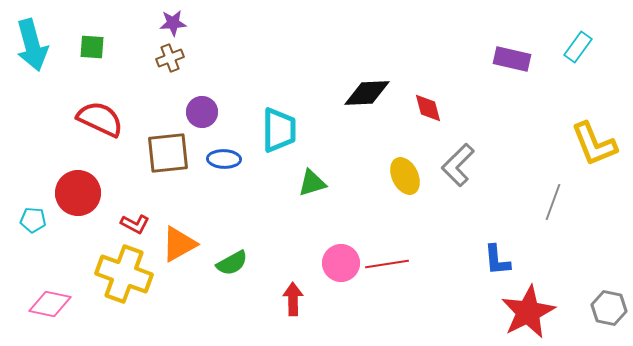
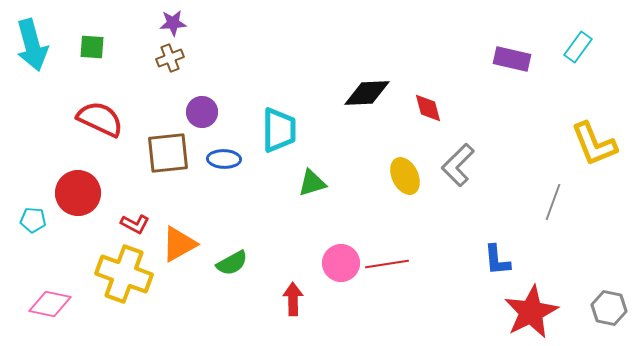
red star: moved 3 px right
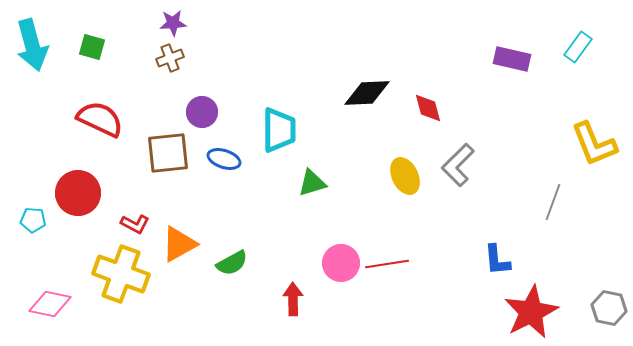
green square: rotated 12 degrees clockwise
blue ellipse: rotated 16 degrees clockwise
yellow cross: moved 3 px left
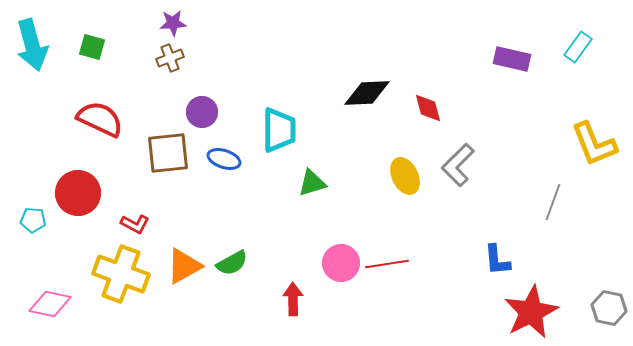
orange triangle: moved 5 px right, 22 px down
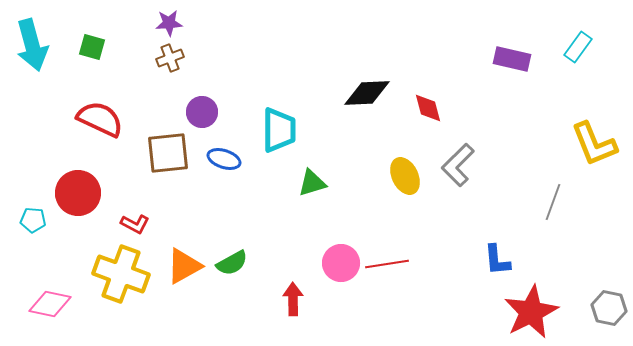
purple star: moved 4 px left
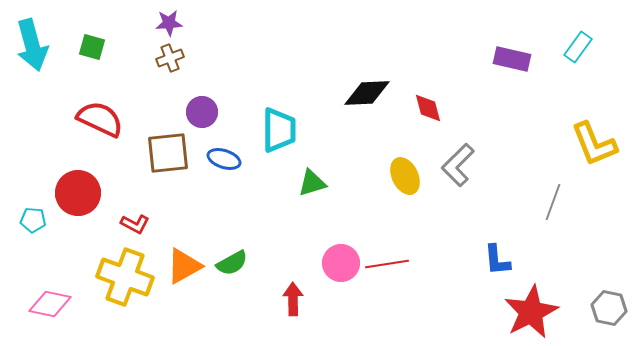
yellow cross: moved 4 px right, 3 px down
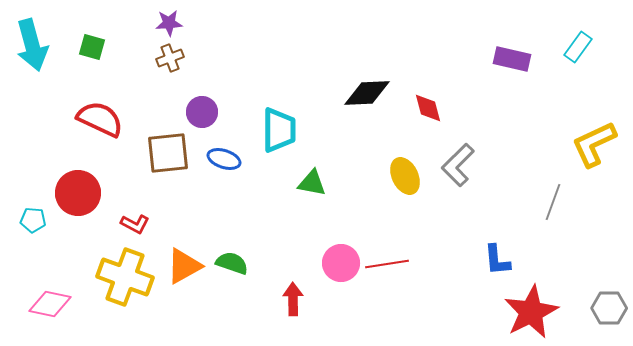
yellow L-shape: rotated 87 degrees clockwise
green triangle: rotated 28 degrees clockwise
green semicircle: rotated 132 degrees counterclockwise
gray hexagon: rotated 12 degrees counterclockwise
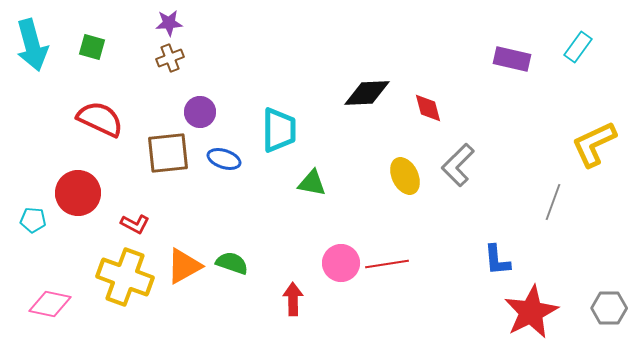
purple circle: moved 2 px left
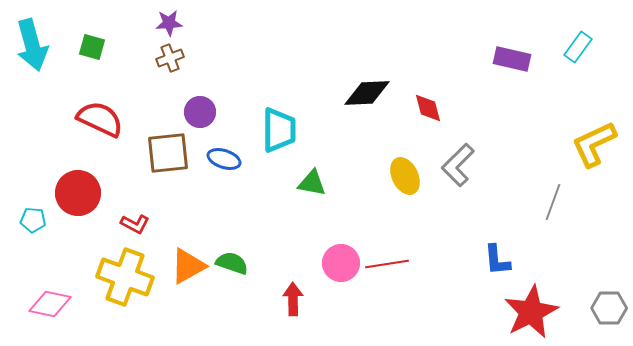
orange triangle: moved 4 px right
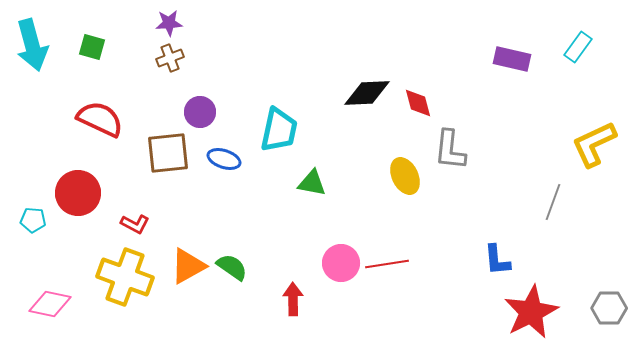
red diamond: moved 10 px left, 5 px up
cyan trapezoid: rotated 12 degrees clockwise
gray L-shape: moved 8 px left, 15 px up; rotated 39 degrees counterclockwise
green semicircle: moved 4 px down; rotated 16 degrees clockwise
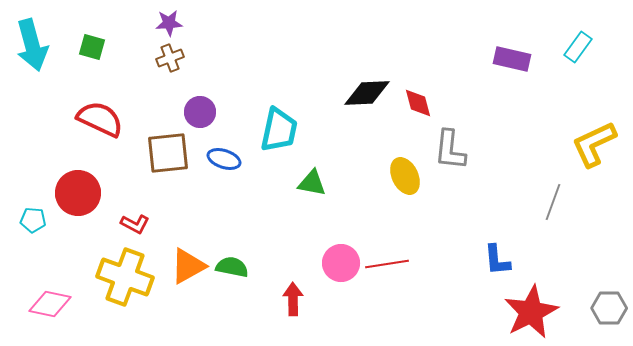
green semicircle: rotated 24 degrees counterclockwise
